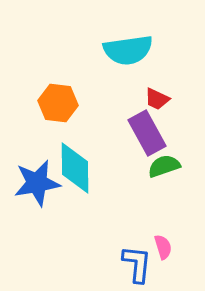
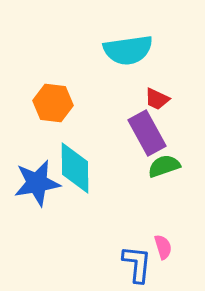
orange hexagon: moved 5 px left
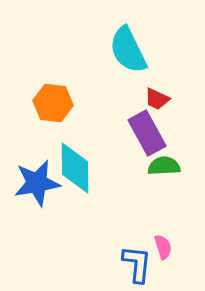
cyan semicircle: rotated 72 degrees clockwise
green semicircle: rotated 16 degrees clockwise
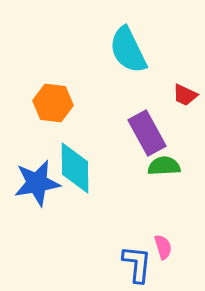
red trapezoid: moved 28 px right, 4 px up
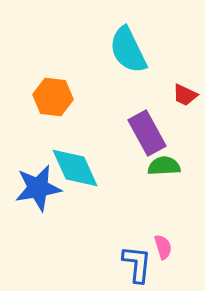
orange hexagon: moved 6 px up
cyan diamond: rotated 24 degrees counterclockwise
blue star: moved 1 px right, 5 px down
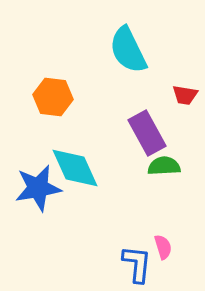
red trapezoid: rotated 16 degrees counterclockwise
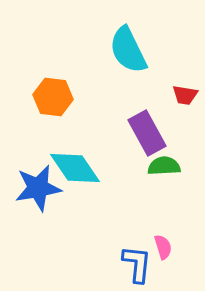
cyan diamond: rotated 10 degrees counterclockwise
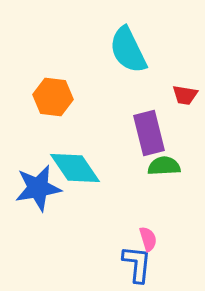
purple rectangle: moved 2 px right; rotated 15 degrees clockwise
pink semicircle: moved 15 px left, 8 px up
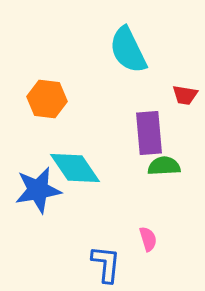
orange hexagon: moved 6 px left, 2 px down
purple rectangle: rotated 9 degrees clockwise
blue star: moved 2 px down
blue L-shape: moved 31 px left
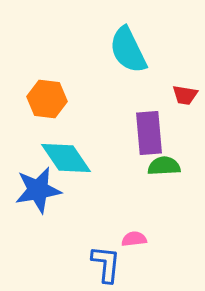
cyan diamond: moved 9 px left, 10 px up
pink semicircle: moved 14 px left; rotated 80 degrees counterclockwise
